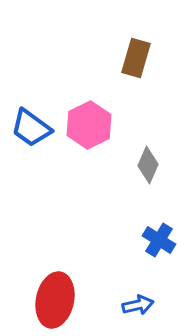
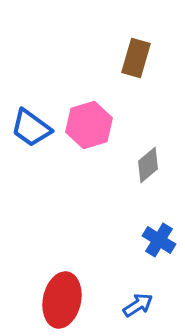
pink hexagon: rotated 9 degrees clockwise
gray diamond: rotated 27 degrees clockwise
red ellipse: moved 7 px right
blue arrow: rotated 20 degrees counterclockwise
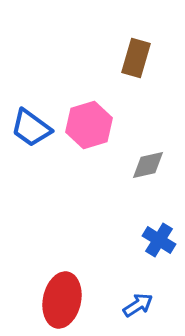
gray diamond: rotated 27 degrees clockwise
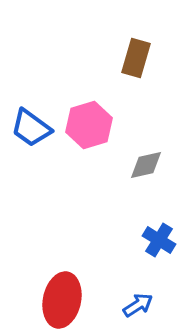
gray diamond: moved 2 px left
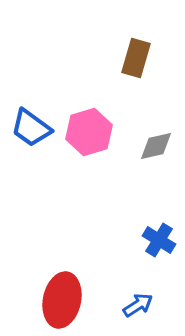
pink hexagon: moved 7 px down
gray diamond: moved 10 px right, 19 px up
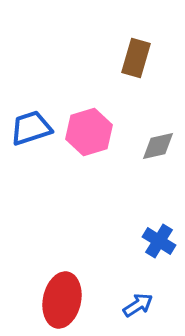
blue trapezoid: rotated 126 degrees clockwise
gray diamond: moved 2 px right
blue cross: moved 1 px down
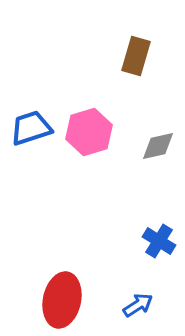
brown rectangle: moved 2 px up
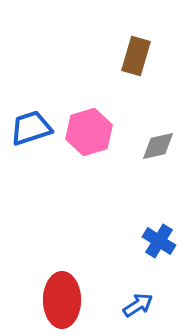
red ellipse: rotated 12 degrees counterclockwise
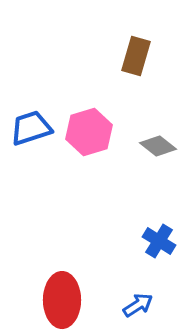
gray diamond: rotated 51 degrees clockwise
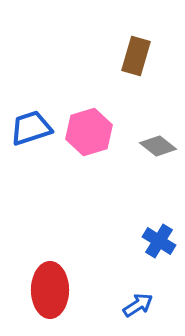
red ellipse: moved 12 px left, 10 px up
